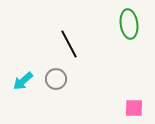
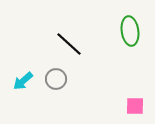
green ellipse: moved 1 px right, 7 px down
black line: rotated 20 degrees counterclockwise
pink square: moved 1 px right, 2 px up
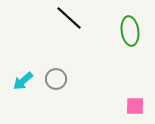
black line: moved 26 px up
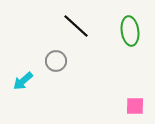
black line: moved 7 px right, 8 px down
gray circle: moved 18 px up
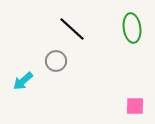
black line: moved 4 px left, 3 px down
green ellipse: moved 2 px right, 3 px up
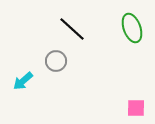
green ellipse: rotated 12 degrees counterclockwise
pink square: moved 1 px right, 2 px down
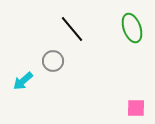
black line: rotated 8 degrees clockwise
gray circle: moved 3 px left
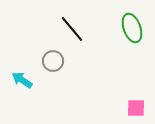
cyan arrow: moved 1 px left, 1 px up; rotated 75 degrees clockwise
